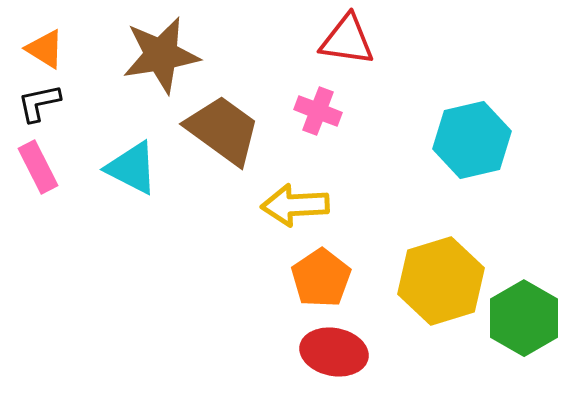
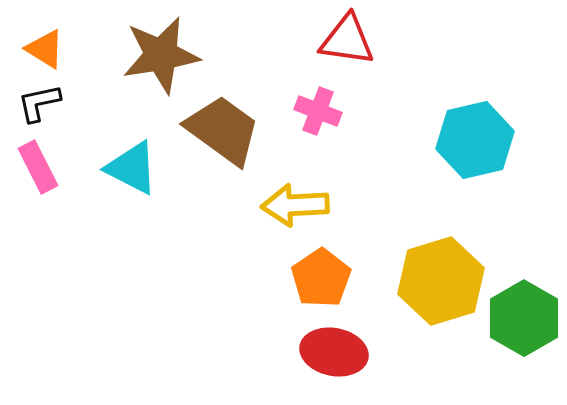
cyan hexagon: moved 3 px right
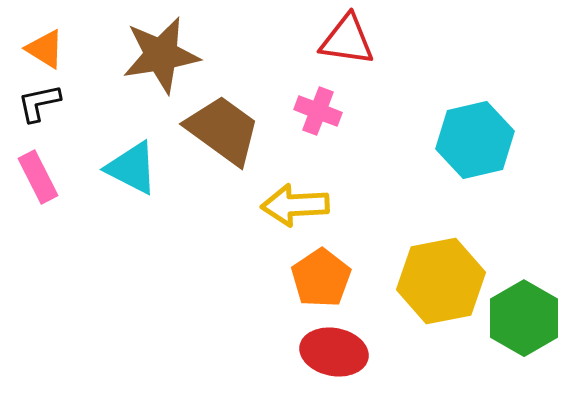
pink rectangle: moved 10 px down
yellow hexagon: rotated 6 degrees clockwise
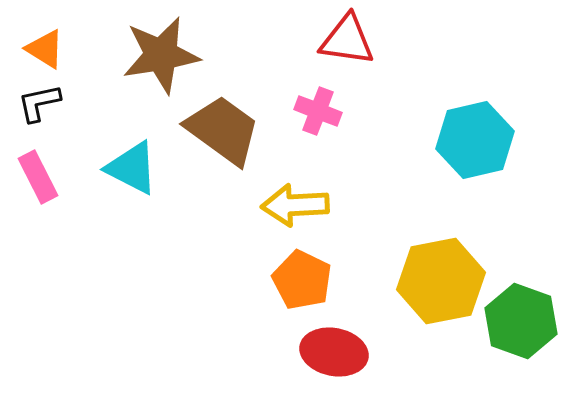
orange pentagon: moved 19 px left, 2 px down; rotated 12 degrees counterclockwise
green hexagon: moved 3 px left, 3 px down; rotated 10 degrees counterclockwise
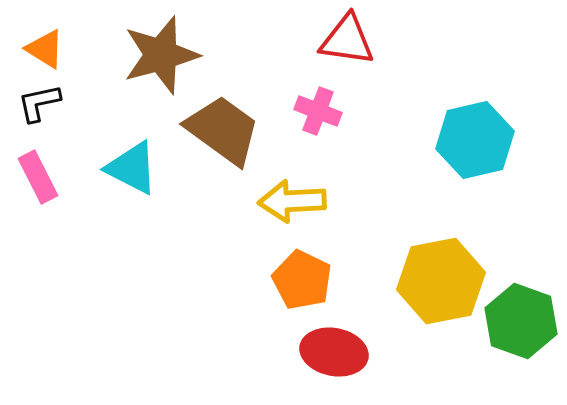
brown star: rotated 6 degrees counterclockwise
yellow arrow: moved 3 px left, 4 px up
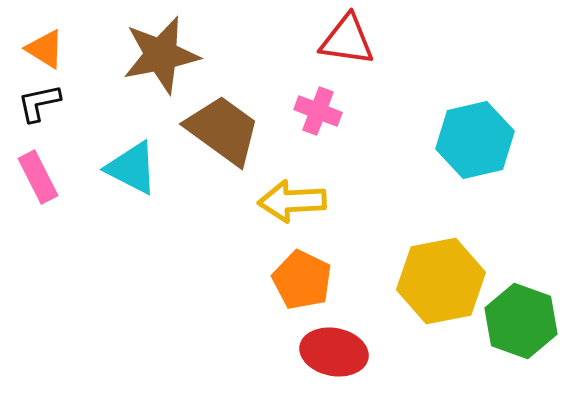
brown star: rotated 4 degrees clockwise
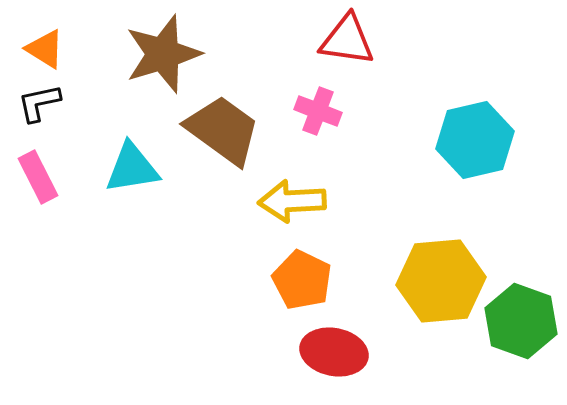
brown star: moved 2 px right, 1 px up; rotated 6 degrees counterclockwise
cyan triangle: rotated 36 degrees counterclockwise
yellow hexagon: rotated 6 degrees clockwise
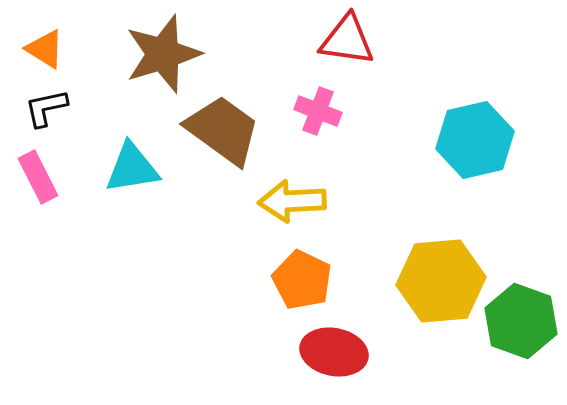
black L-shape: moved 7 px right, 5 px down
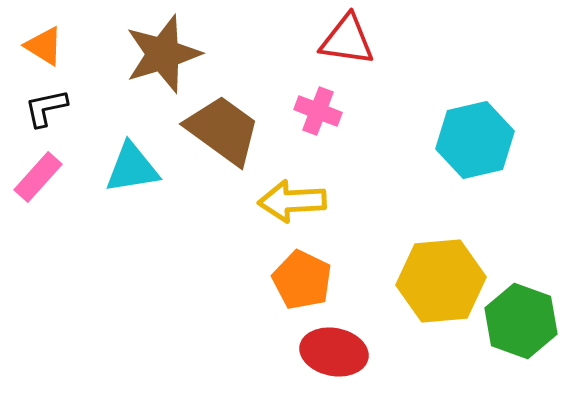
orange triangle: moved 1 px left, 3 px up
pink rectangle: rotated 69 degrees clockwise
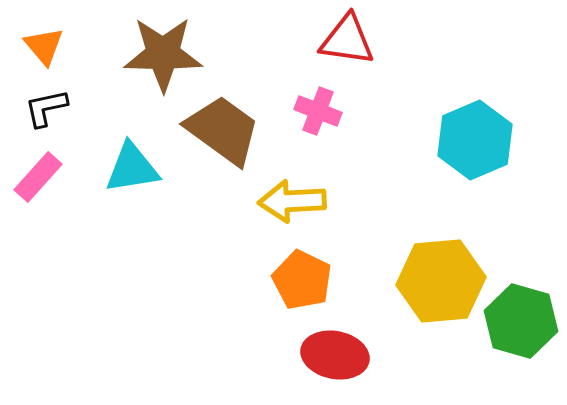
orange triangle: rotated 18 degrees clockwise
brown star: rotated 18 degrees clockwise
cyan hexagon: rotated 10 degrees counterclockwise
green hexagon: rotated 4 degrees counterclockwise
red ellipse: moved 1 px right, 3 px down
